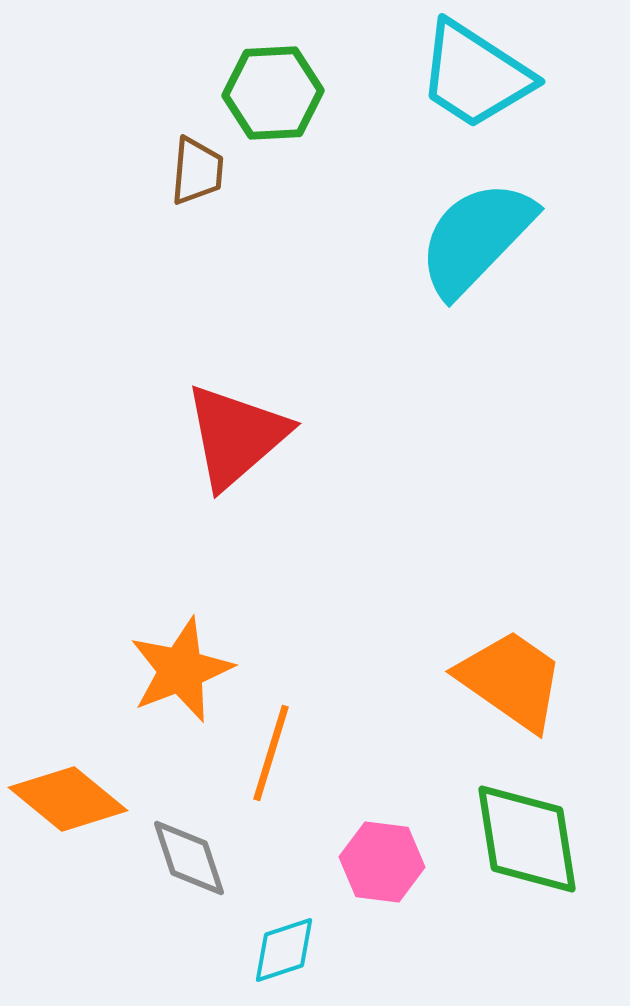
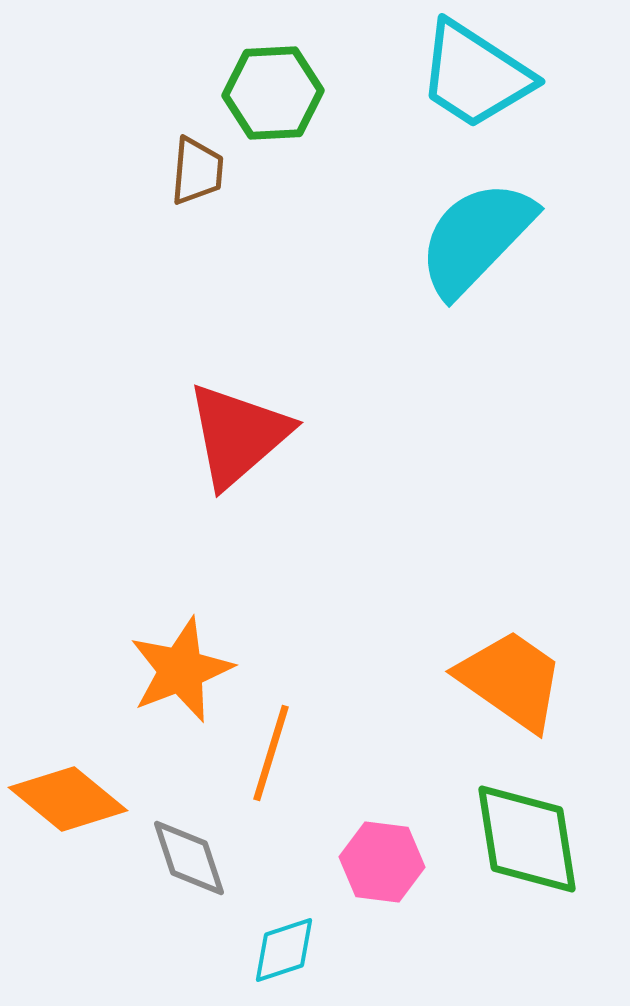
red triangle: moved 2 px right, 1 px up
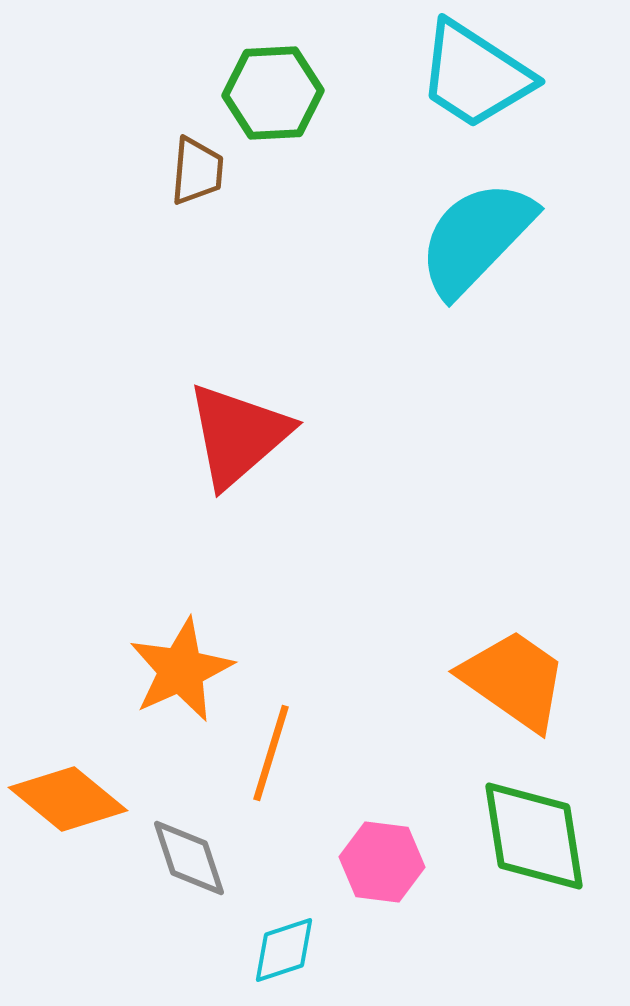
orange star: rotated 3 degrees counterclockwise
orange trapezoid: moved 3 px right
green diamond: moved 7 px right, 3 px up
